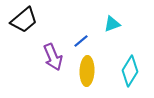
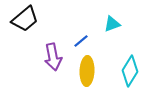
black trapezoid: moved 1 px right, 1 px up
purple arrow: rotated 12 degrees clockwise
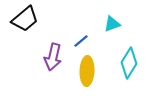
purple arrow: rotated 24 degrees clockwise
cyan diamond: moved 1 px left, 8 px up
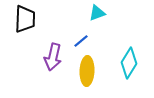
black trapezoid: rotated 48 degrees counterclockwise
cyan triangle: moved 15 px left, 11 px up
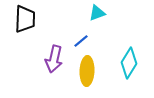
purple arrow: moved 1 px right, 2 px down
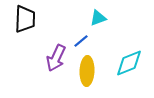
cyan triangle: moved 1 px right, 5 px down
purple arrow: moved 2 px right, 1 px up; rotated 12 degrees clockwise
cyan diamond: rotated 36 degrees clockwise
